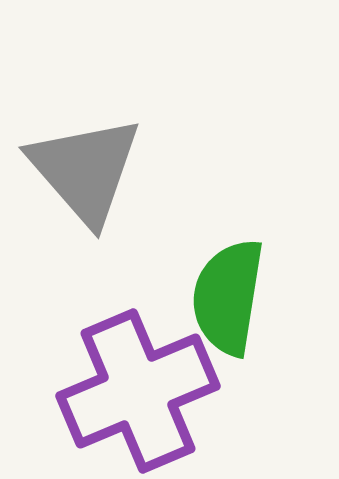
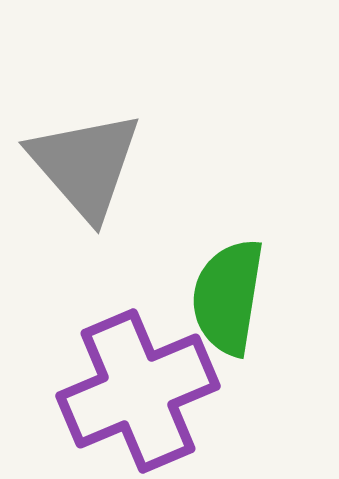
gray triangle: moved 5 px up
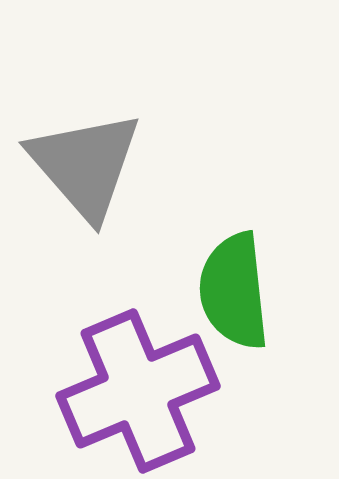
green semicircle: moved 6 px right, 6 px up; rotated 15 degrees counterclockwise
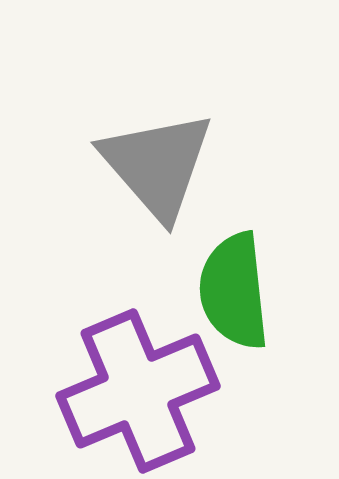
gray triangle: moved 72 px right
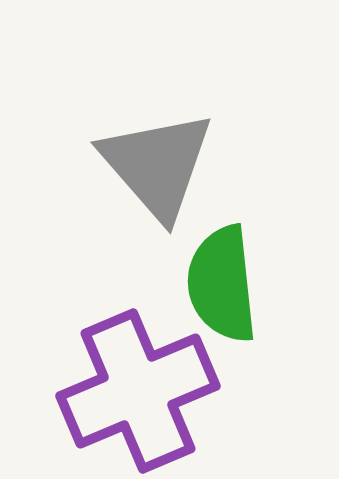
green semicircle: moved 12 px left, 7 px up
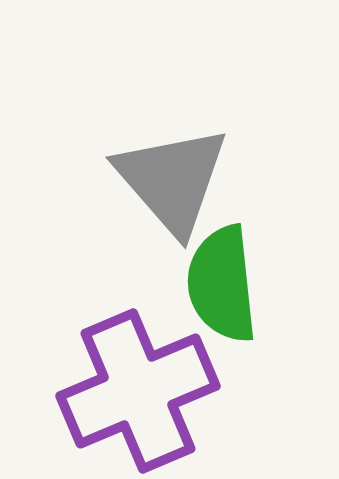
gray triangle: moved 15 px right, 15 px down
